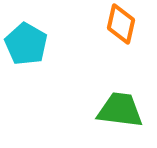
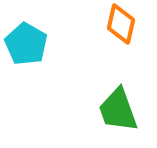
green trapezoid: moved 2 px left; rotated 117 degrees counterclockwise
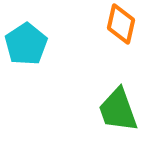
cyan pentagon: rotated 9 degrees clockwise
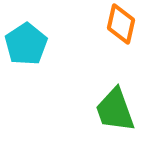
green trapezoid: moved 3 px left
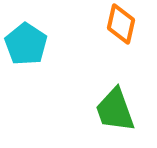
cyan pentagon: rotated 6 degrees counterclockwise
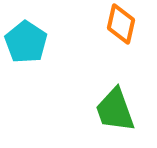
cyan pentagon: moved 2 px up
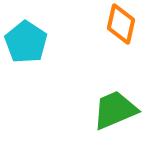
green trapezoid: rotated 87 degrees clockwise
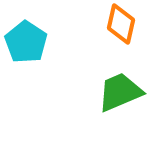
green trapezoid: moved 5 px right, 18 px up
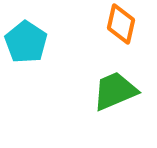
green trapezoid: moved 5 px left, 1 px up
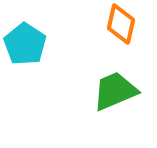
cyan pentagon: moved 1 px left, 2 px down
